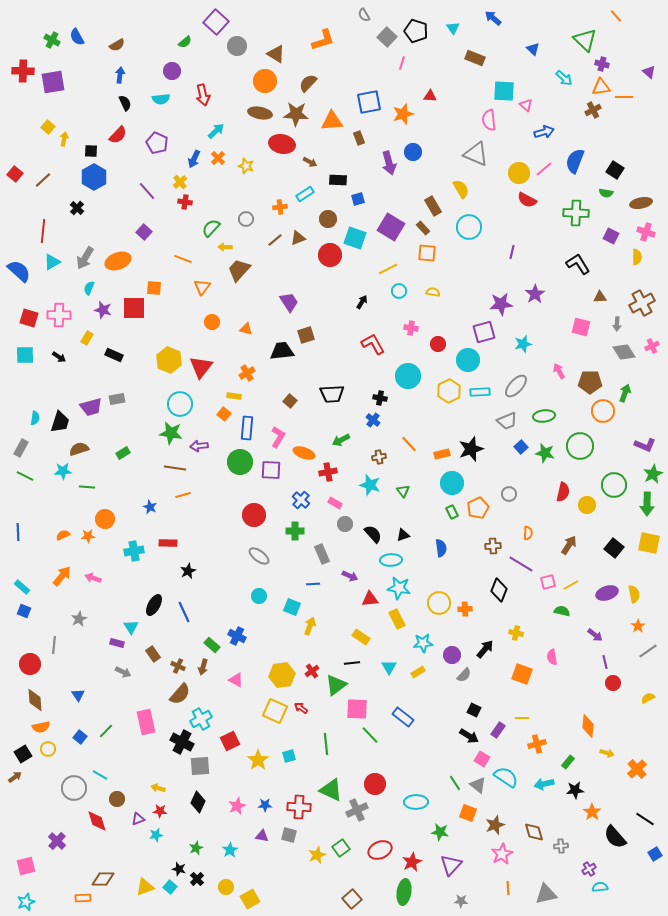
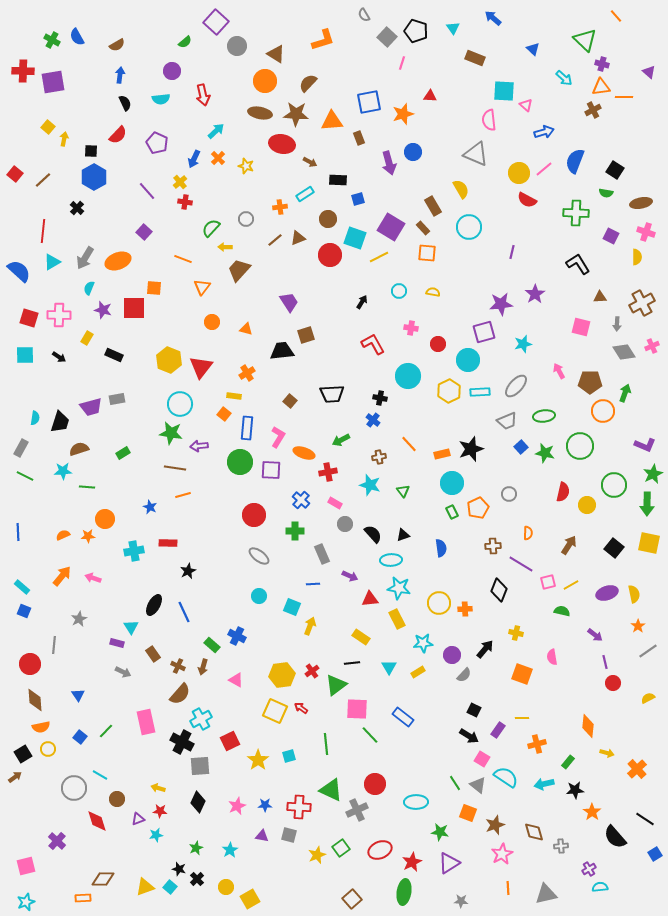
yellow line at (388, 269): moved 9 px left, 12 px up
purple triangle at (451, 865): moved 2 px left, 2 px up; rotated 15 degrees clockwise
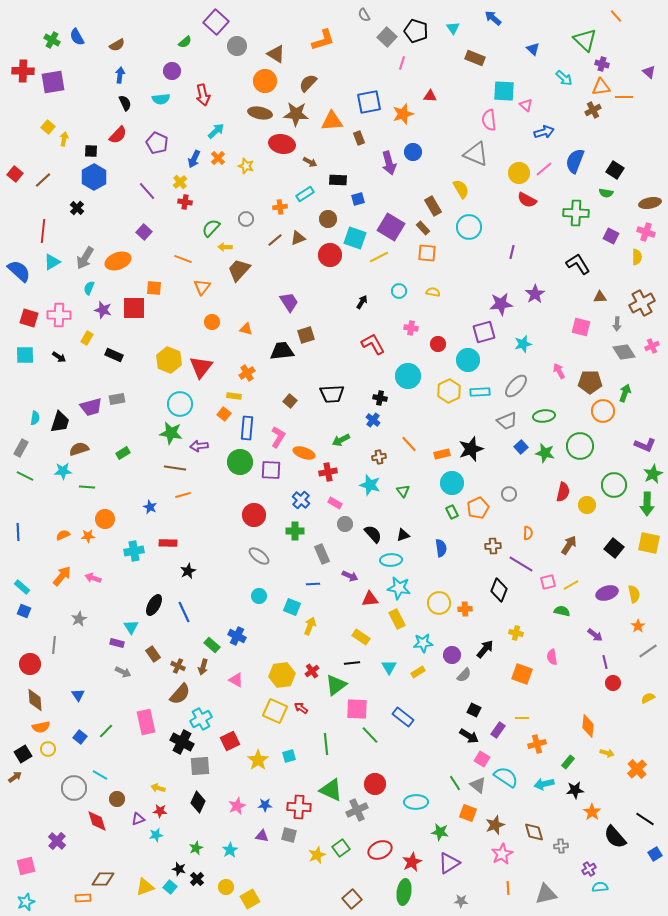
brown ellipse at (641, 203): moved 9 px right
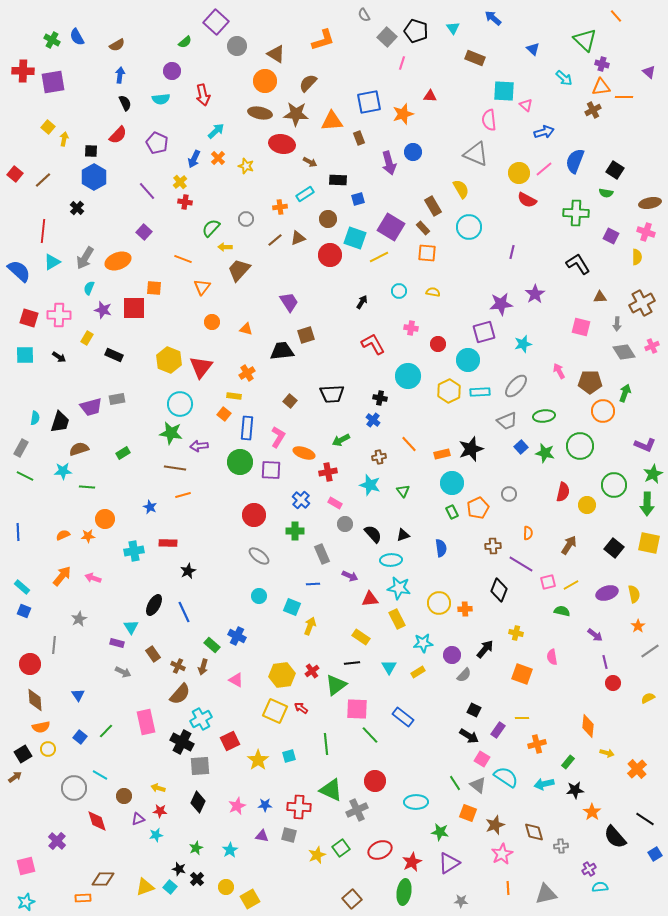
gray line at (648, 651): moved 2 px right
red circle at (375, 784): moved 3 px up
brown circle at (117, 799): moved 7 px right, 3 px up
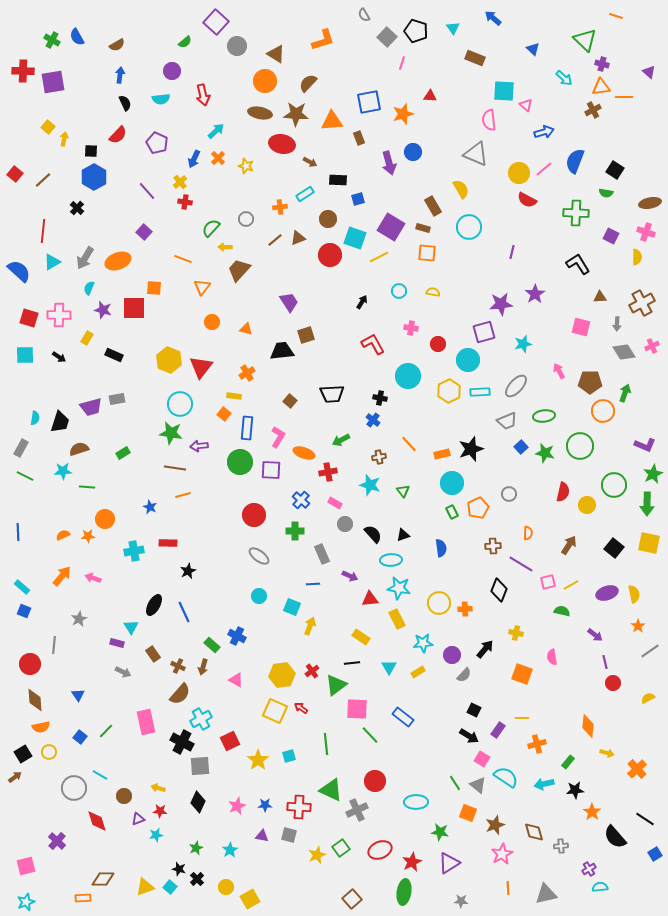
orange line at (616, 16): rotated 32 degrees counterclockwise
brown rectangle at (423, 228): rotated 32 degrees counterclockwise
yellow circle at (48, 749): moved 1 px right, 3 px down
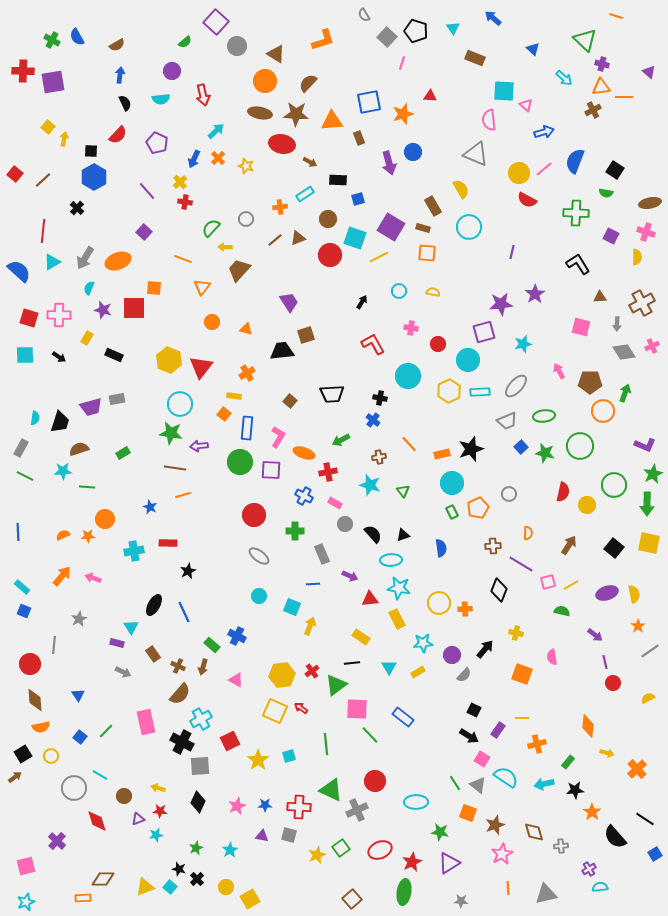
blue cross at (301, 500): moved 3 px right, 4 px up; rotated 12 degrees counterclockwise
yellow circle at (49, 752): moved 2 px right, 4 px down
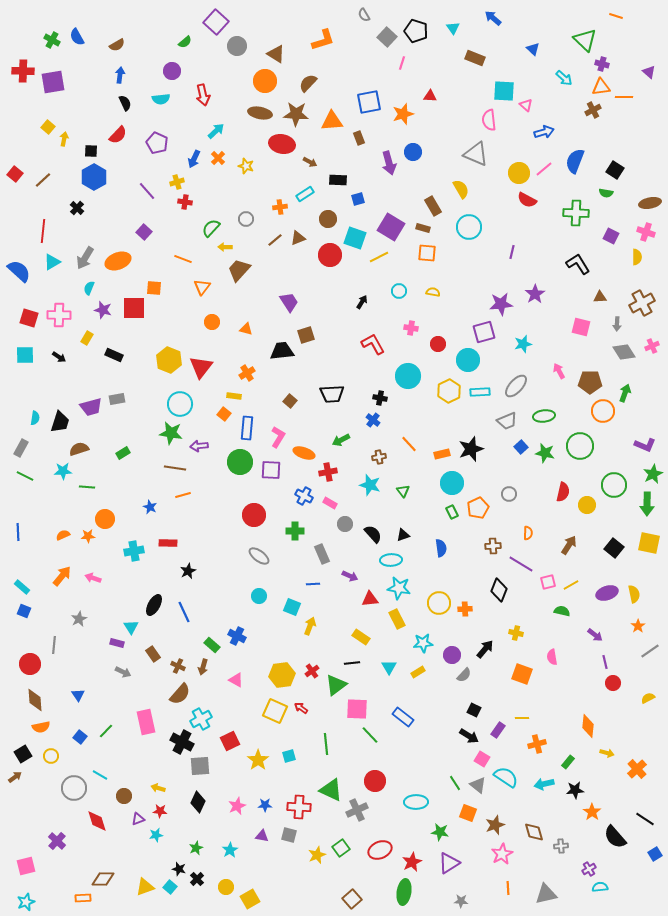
yellow cross at (180, 182): moved 3 px left; rotated 24 degrees clockwise
pink rectangle at (335, 503): moved 5 px left
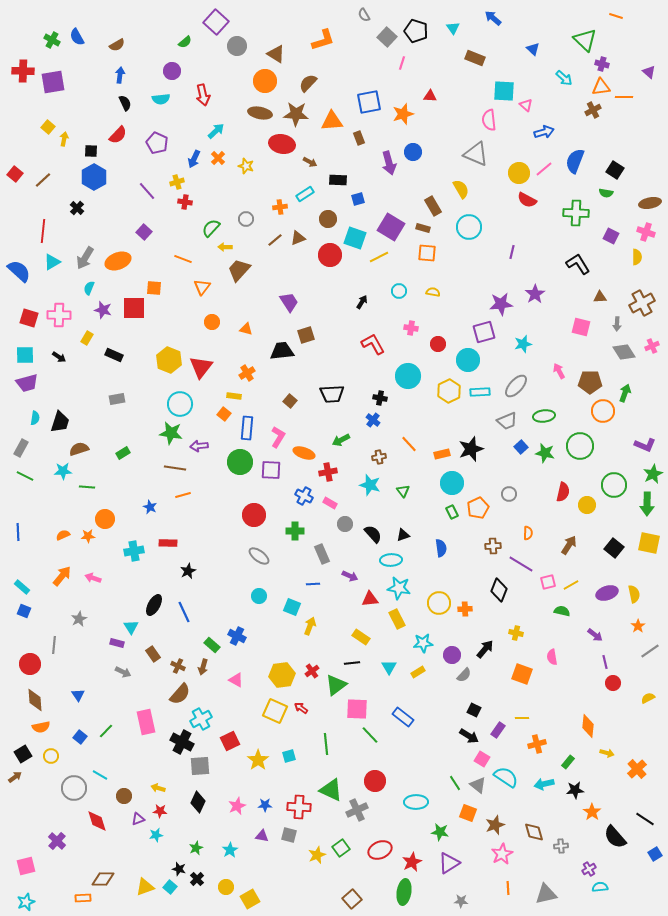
purple trapezoid at (91, 407): moved 64 px left, 24 px up
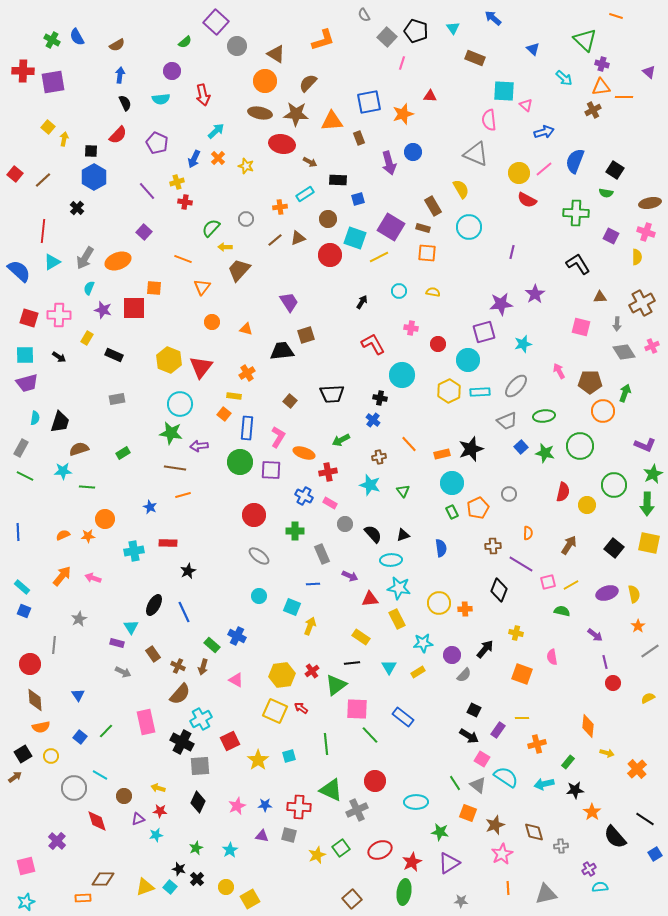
cyan circle at (408, 376): moved 6 px left, 1 px up
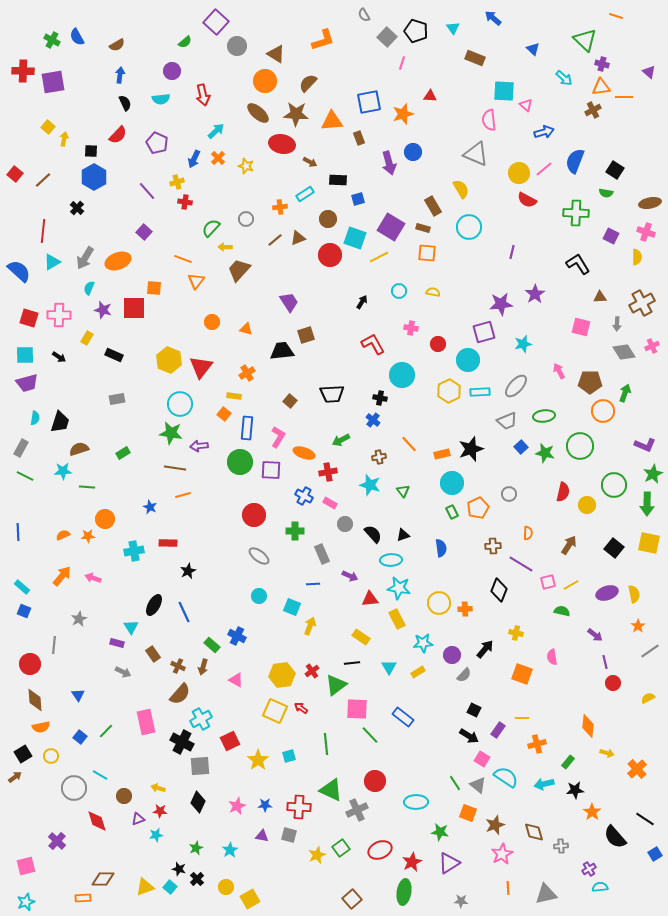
brown ellipse at (260, 113): moved 2 px left; rotated 30 degrees clockwise
orange triangle at (202, 287): moved 6 px left, 6 px up
